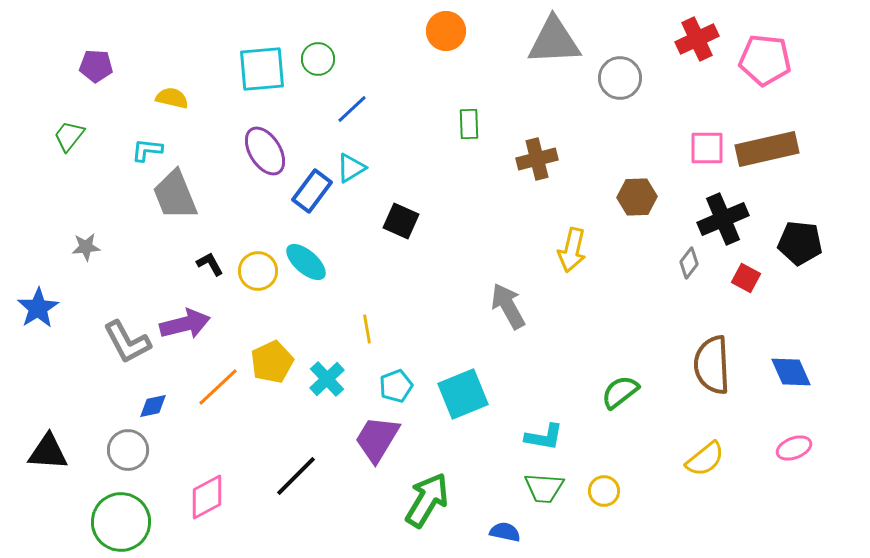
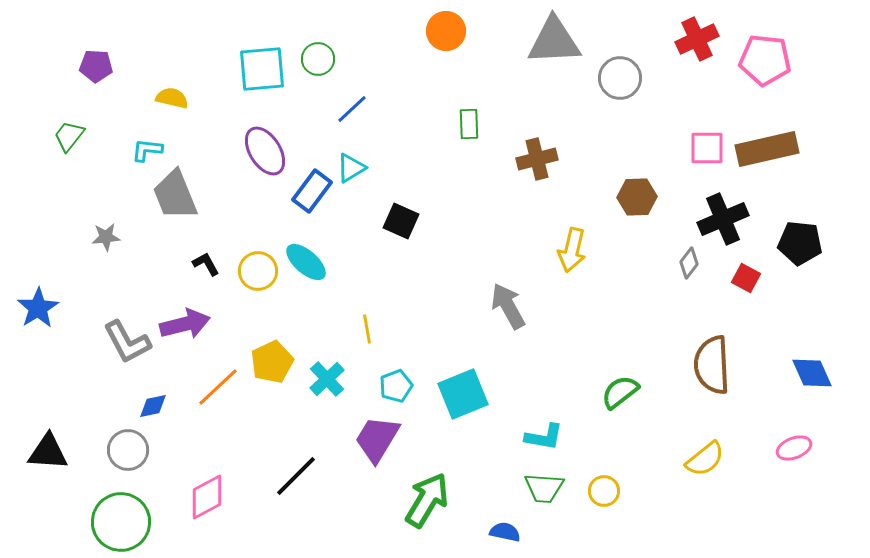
gray star at (86, 247): moved 20 px right, 10 px up
black L-shape at (210, 264): moved 4 px left
blue diamond at (791, 372): moved 21 px right, 1 px down
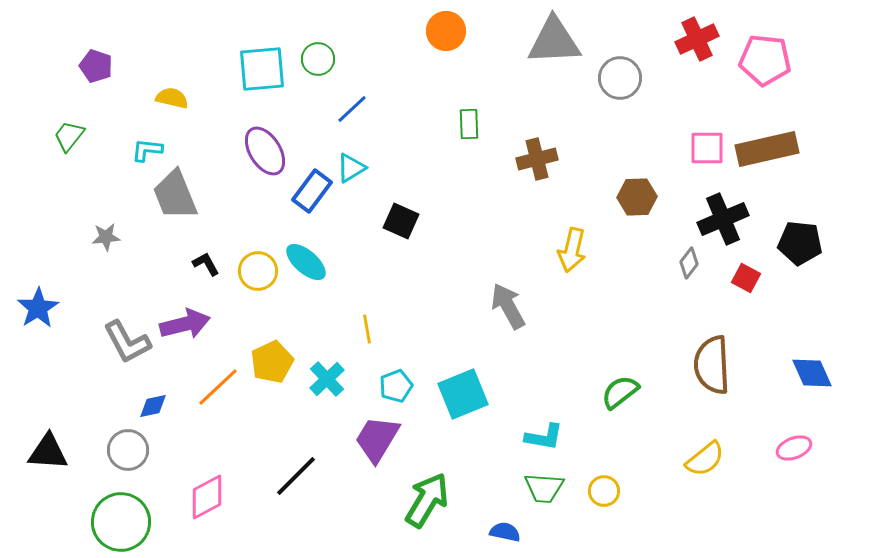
purple pentagon at (96, 66): rotated 16 degrees clockwise
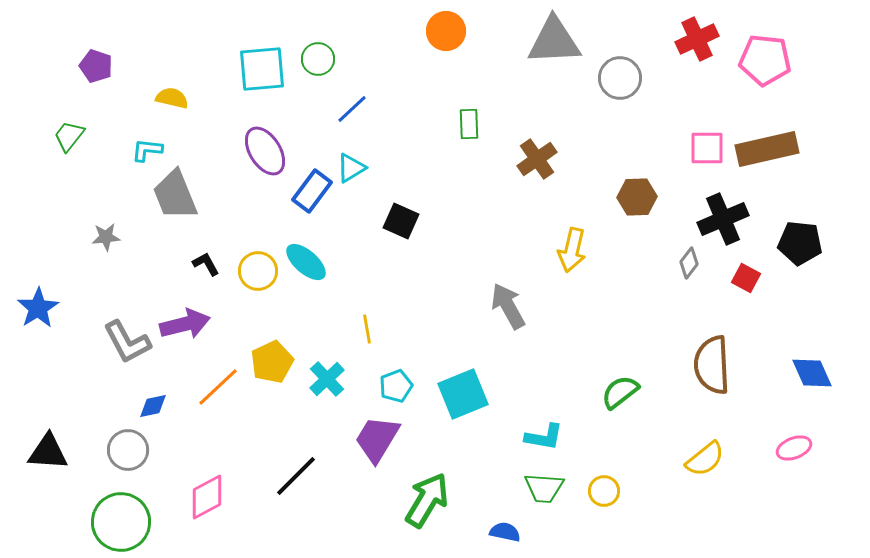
brown cross at (537, 159): rotated 21 degrees counterclockwise
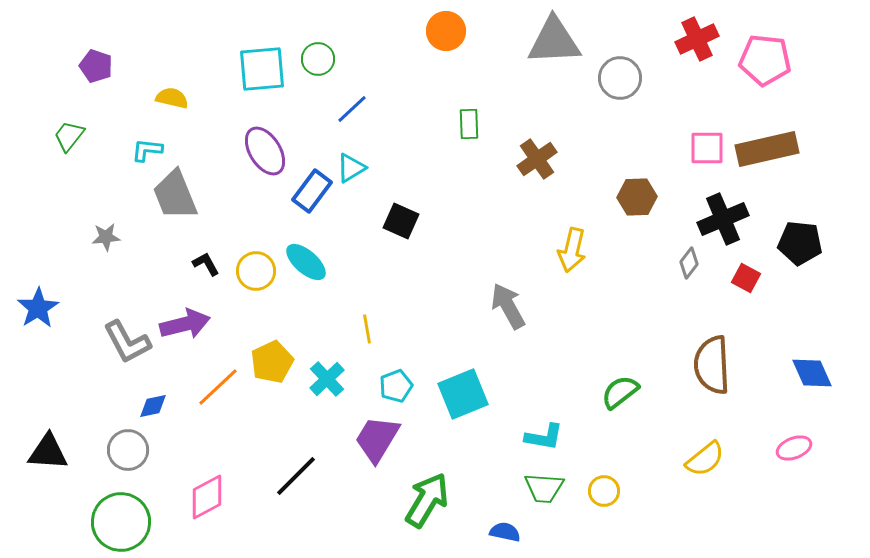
yellow circle at (258, 271): moved 2 px left
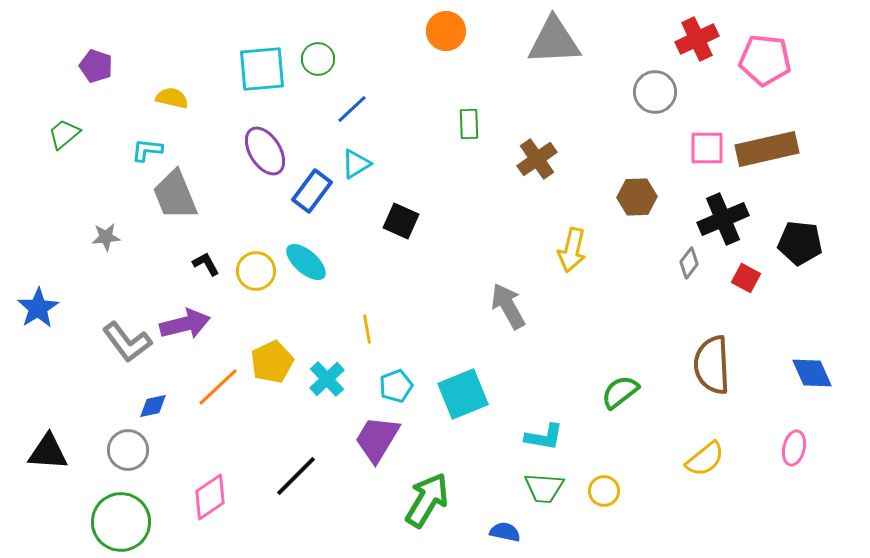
gray circle at (620, 78): moved 35 px right, 14 px down
green trapezoid at (69, 136): moved 5 px left, 2 px up; rotated 12 degrees clockwise
cyan triangle at (351, 168): moved 5 px right, 4 px up
gray L-shape at (127, 342): rotated 9 degrees counterclockwise
pink ellipse at (794, 448): rotated 56 degrees counterclockwise
pink diamond at (207, 497): moved 3 px right; rotated 6 degrees counterclockwise
